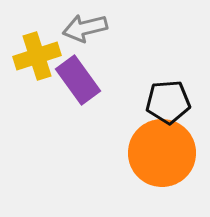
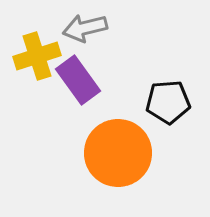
orange circle: moved 44 px left
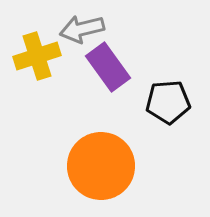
gray arrow: moved 3 px left, 1 px down
purple rectangle: moved 30 px right, 13 px up
orange circle: moved 17 px left, 13 px down
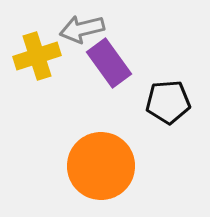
purple rectangle: moved 1 px right, 4 px up
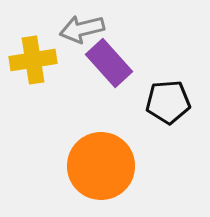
yellow cross: moved 4 px left, 4 px down; rotated 9 degrees clockwise
purple rectangle: rotated 6 degrees counterclockwise
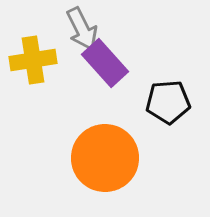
gray arrow: rotated 102 degrees counterclockwise
purple rectangle: moved 4 px left
orange circle: moved 4 px right, 8 px up
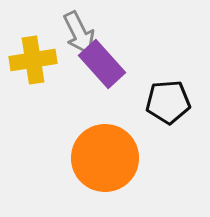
gray arrow: moved 3 px left, 4 px down
purple rectangle: moved 3 px left, 1 px down
